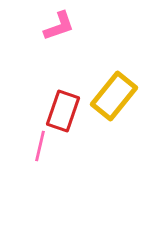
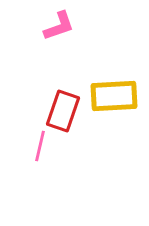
yellow rectangle: rotated 48 degrees clockwise
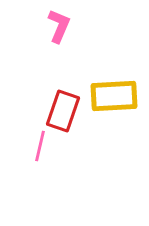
pink L-shape: rotated 48 degrees counterclockwise
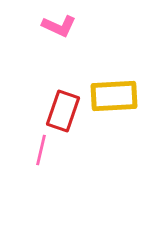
pink L-shape: rotated 92 degrees clockwise
pink line: moved 1 px right, 4 px down
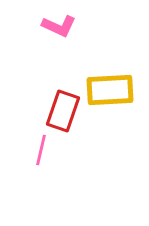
yellow rectangle: moved 4 px left, 6 px up
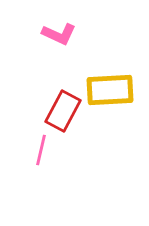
pink L-shape: moved 8 px down
red rectangle: rotated 9 degrees clockwise
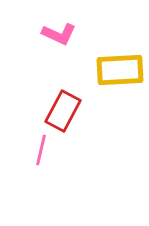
yellow rectangle: moved 10 px right, 20 px up
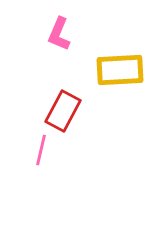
pink L-shape: rotated 88 degrees clockwise
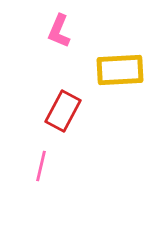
pink L-shape: moved 3 px up
pink line: moved 16 px down
